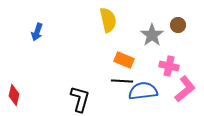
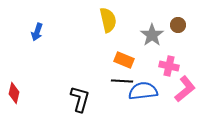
red diamond: moved 2 px up
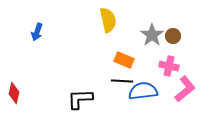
brown circle: moved 5 px left, 11 px down
black L-shape: rotated 108 degrees counterclockwise
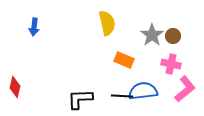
yellow semicircle: moved 1 px left, 3 px down
blue arrow: moved 3 px left, 5 px up; rotated 12 degrees counterclockwise
pink cross: moved 2 px right, 2 px up
black line: moved 15 px down
red diamond: moved 1 px right, 6 px up
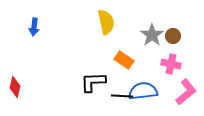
yellow semicircle: moved 1 px left, 1 px up
orange rectangle: rotated 12 degrees clockwise
pink L-shape: moved 1 px right, 3 px down
black L-shape: moved 13 px right, 17 px up
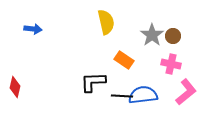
blue arrow: moved 1 px left, 2 px down; rotated 90 degrees counterclockwise
blue semicircle: moved 4 px down
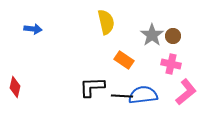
black L-shape: moved 1 px left, 5 px down
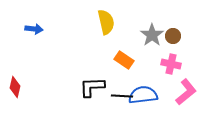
blue arrow: moved 1 px right
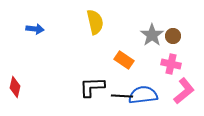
yellow semicircle: moved 11 px left
blue arrow: moved 1 px right
pink L-shape: moved 2 px left, 1 px up
